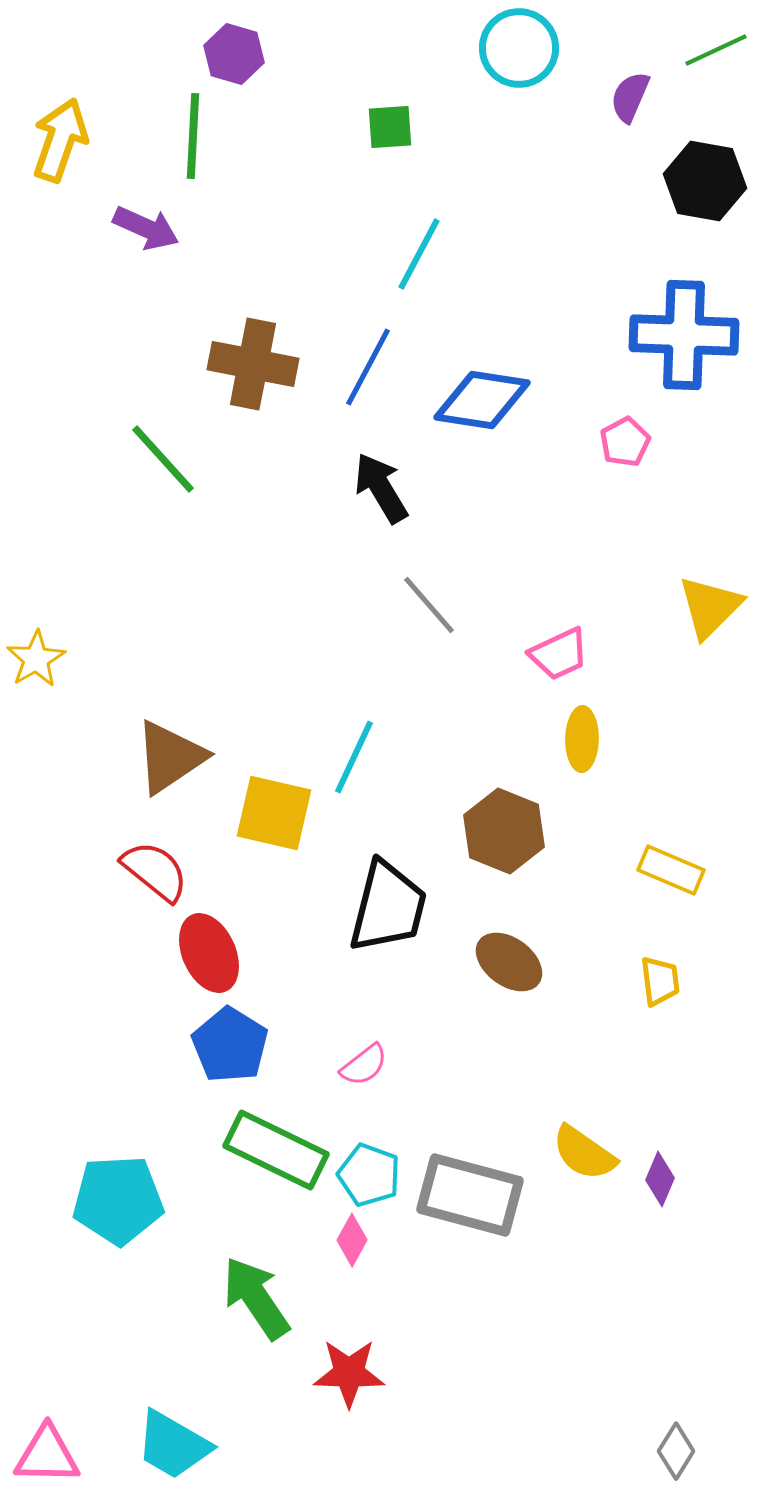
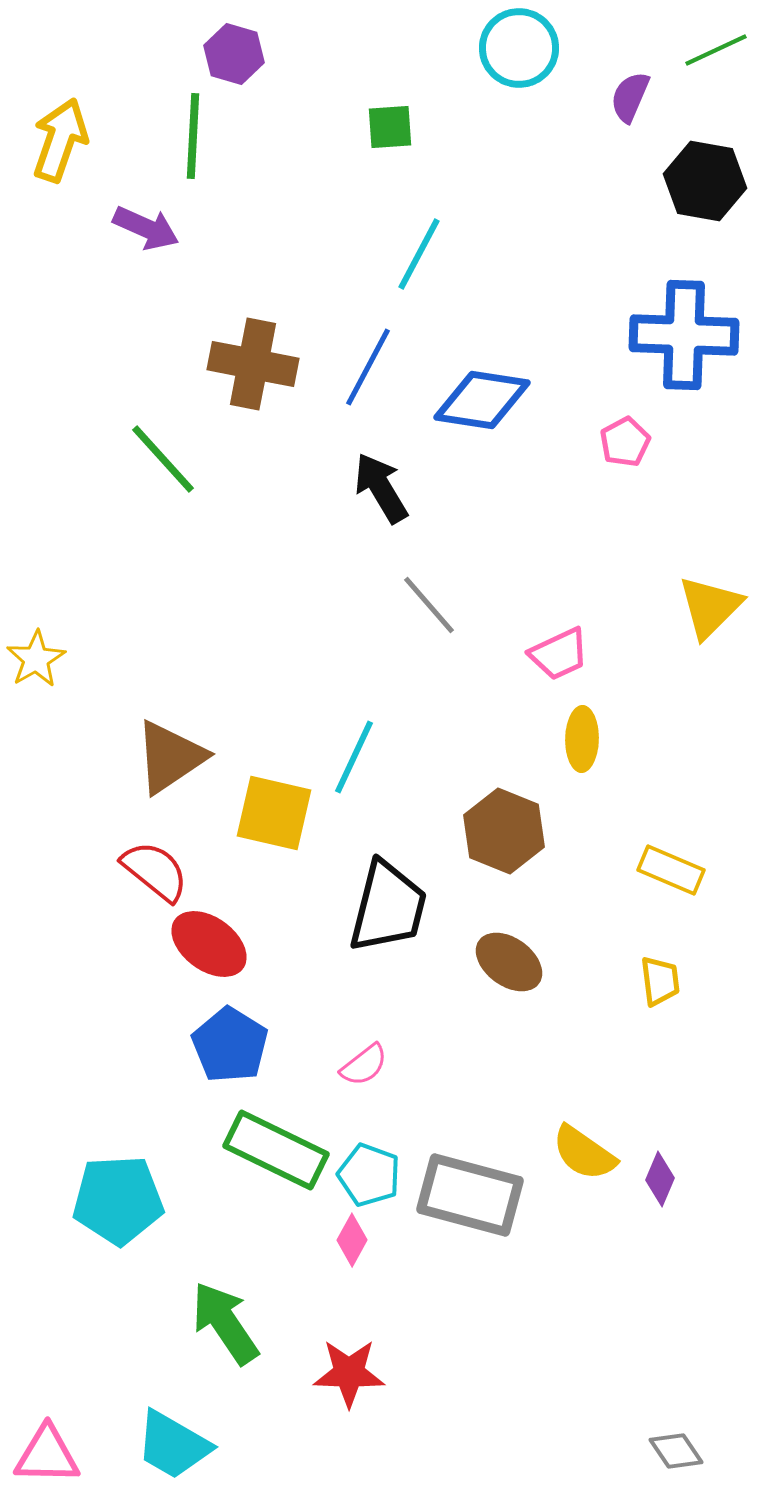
red ellipse at (209, 953): moved 9 px up; rotated 30 degrees counterclockwise
green arrow at (256, 1298): moved 31 px left, 25 px down
gray diamond at (676, 1451): rotated 66 degrees counterclockwise
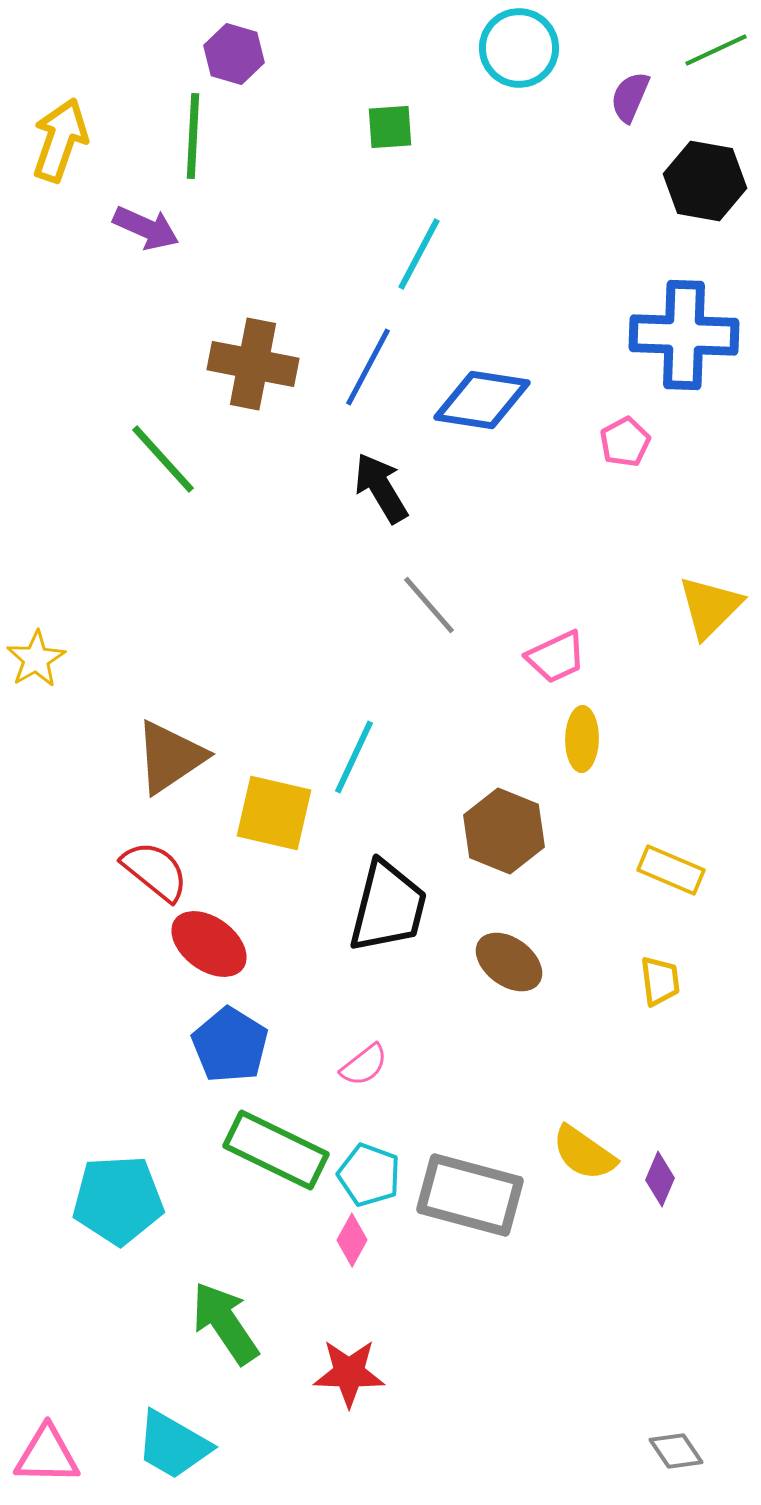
pink trapezoid at (559, 654): moved 3 px left, 3 px down
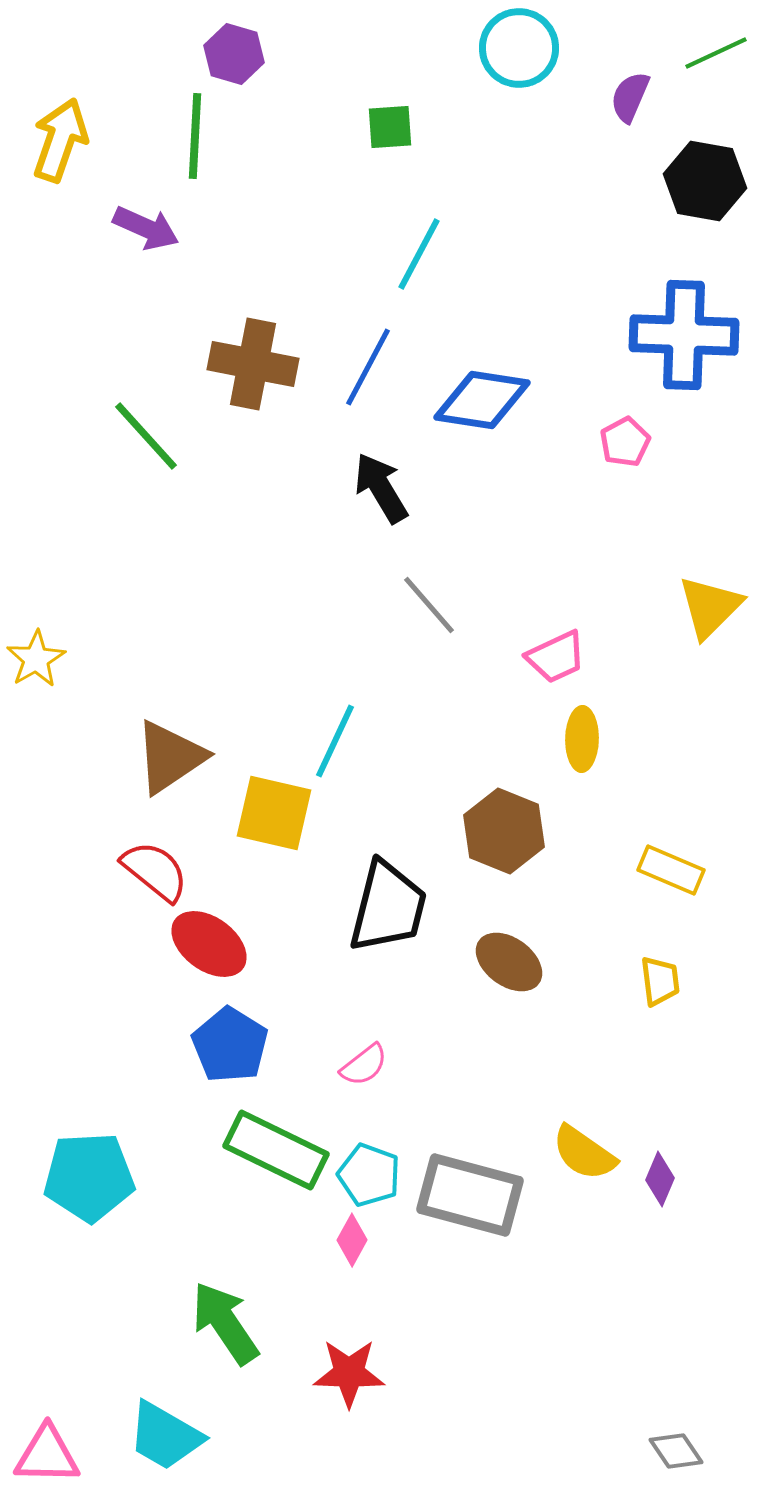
green line at (716, 50): moved 3 px down
green line at (193, 136): moved 2 px right
green line at (163, 459): moved 17 px left, 23 px up
cyan line at (354, 757): moved 19 px left, 16 px up
cyan pentagon at (118, 1200): moved 29 px left, 23 px up
cyan trapezoid at (173, 1445): moved 8 px left, 9 px up
